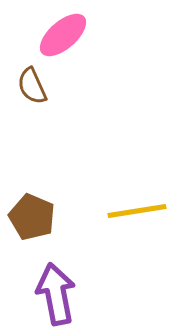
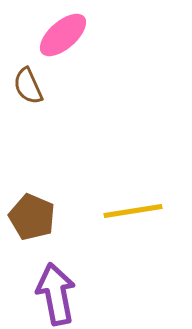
brown semicircle: moved 4 px left
yellow line: moved 4 px left
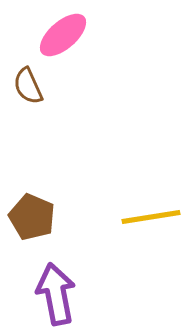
yellow line: moved 18 px right, 6 px down
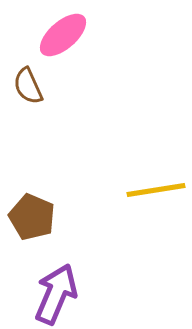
yellow line: moved 5 px right, 27 px up
purple arrow: rotated 34 degrees clockwise
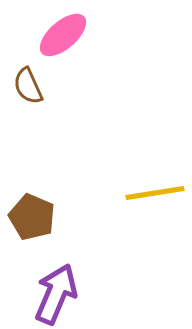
yellow line: moved 1 px left, 3 px down
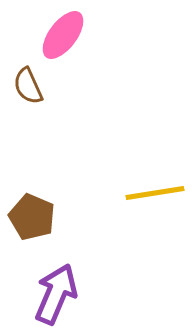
pink ellipse: rotated 12 degrees counterclockwise
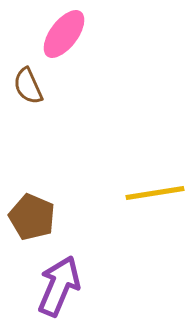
pink ellipse: moved 1 px right, 1 px up
purple arrow: moved 3 px right, 8 px up
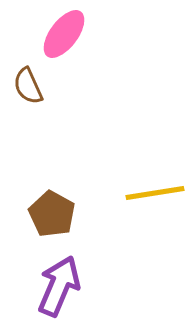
brown pentagon: moved 20 px right, 3 px up; rotated 6 degrees clockwise
